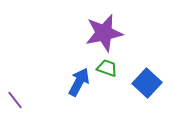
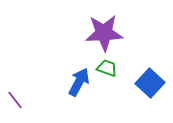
purple star: rotated 9 degrees clockwise
blue square: moved 3 px right
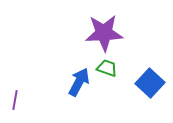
purple line: rotated 48 degrees clockwise
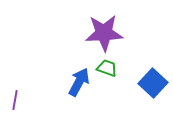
blue square: moved 3 px right
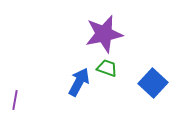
purple star: moved 1 px down; rotated 9 degrees counterclockwise
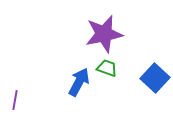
blue square: moved 2 px right, 5 px up
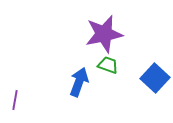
green trapezoid: moved 1 px right, 3 px up
blue arrow: rotated 8 degrees counterclockwise
